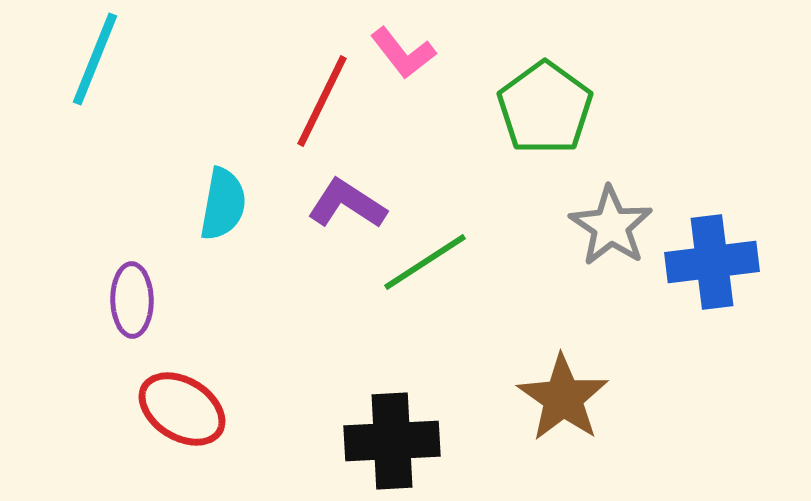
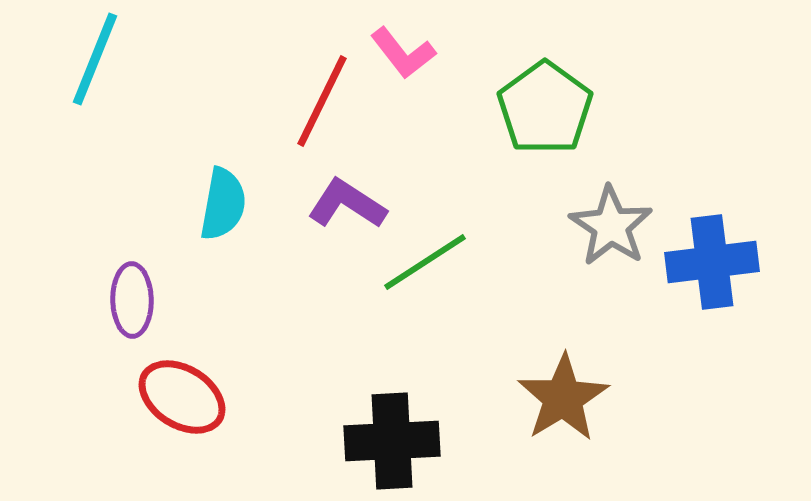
brown star: rotated 6 degrees clockwise
red ellipse: moved 12 px up
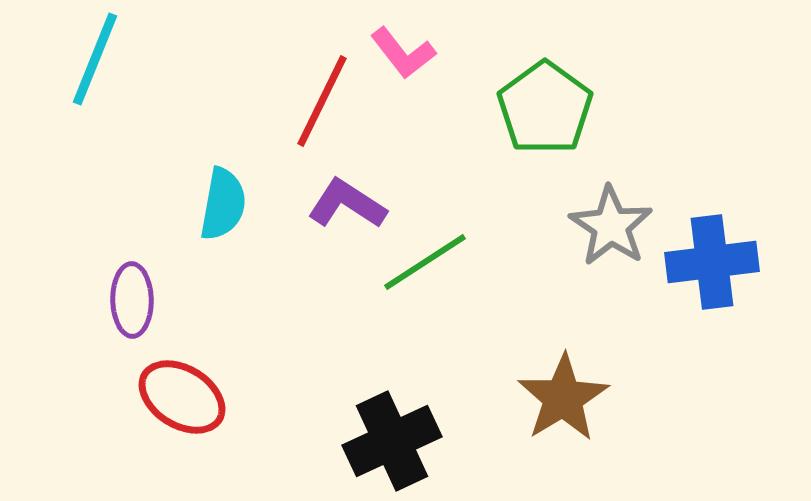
black cross: rotated 22 degrees counterclockwise
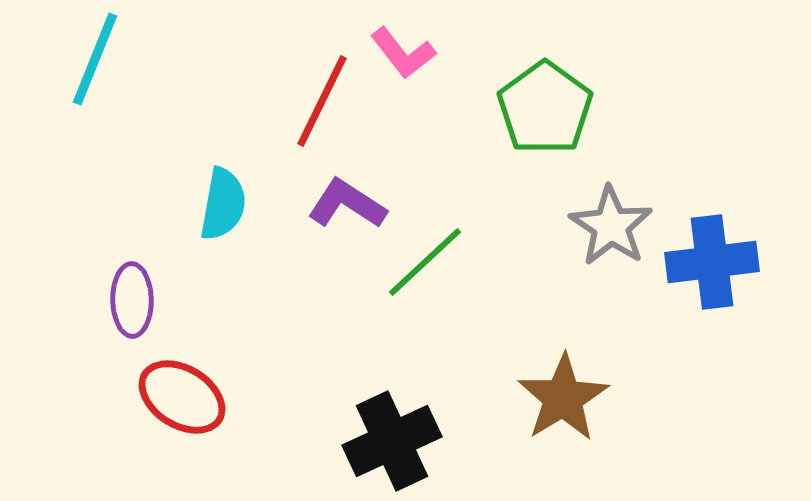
green line: rotated 10 degrees counterclockwise
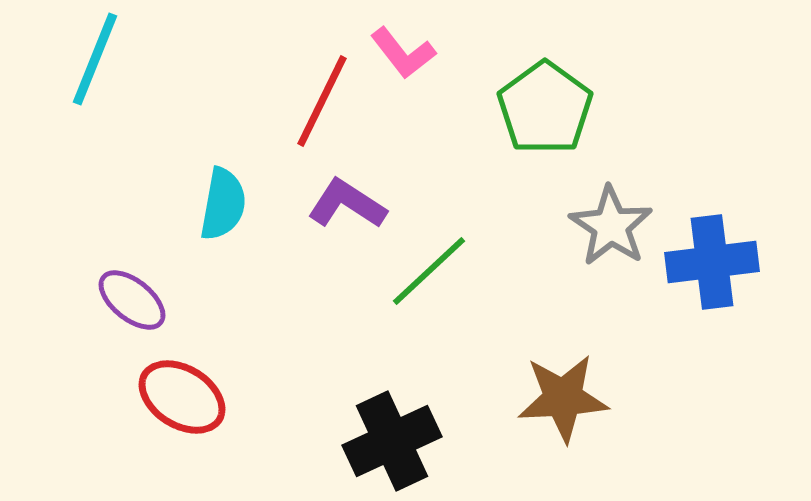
green line: moved 4 px right, 9 px down
purple ellipse: rotated 50 degrees counterclockwise
brown star: rotated 28 degrees clockwise
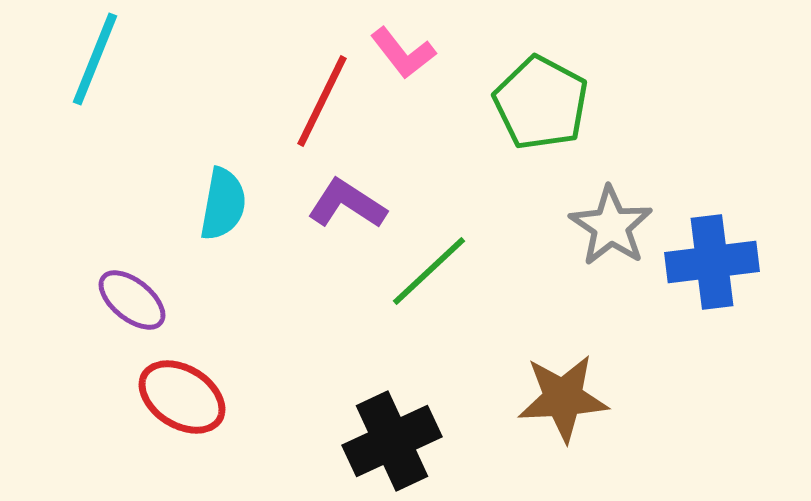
green pentagon: moved 4 px left, 5 px up; rotated 8 degrees counterclockwise
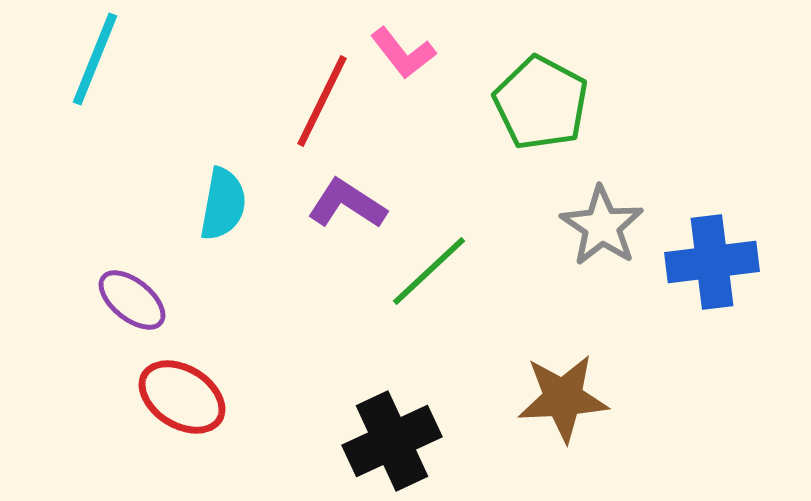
gray star: moved 9 px left
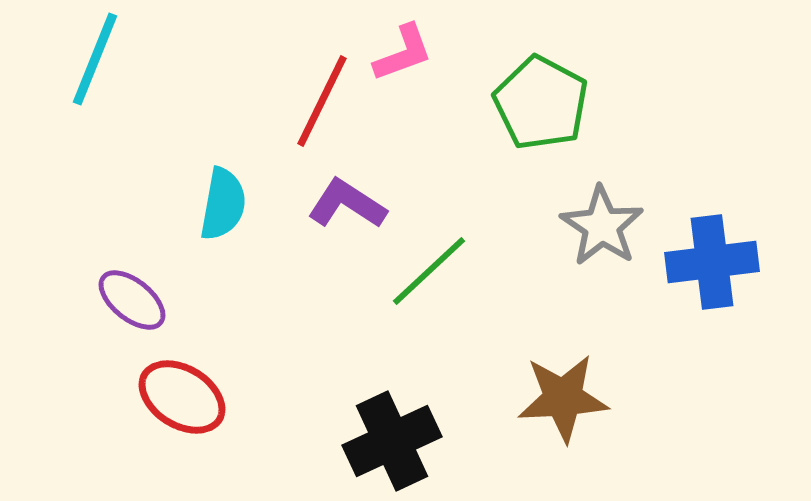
pink L-shape: rotated 72 degrees counterclockwise
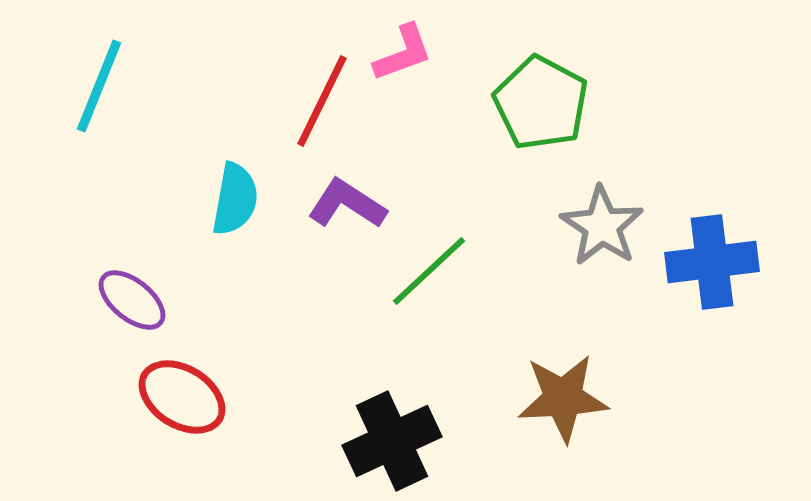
cyan line: moved 4 px right, 27 px down
cyan semicircle: moved 12 px right, 5 px up
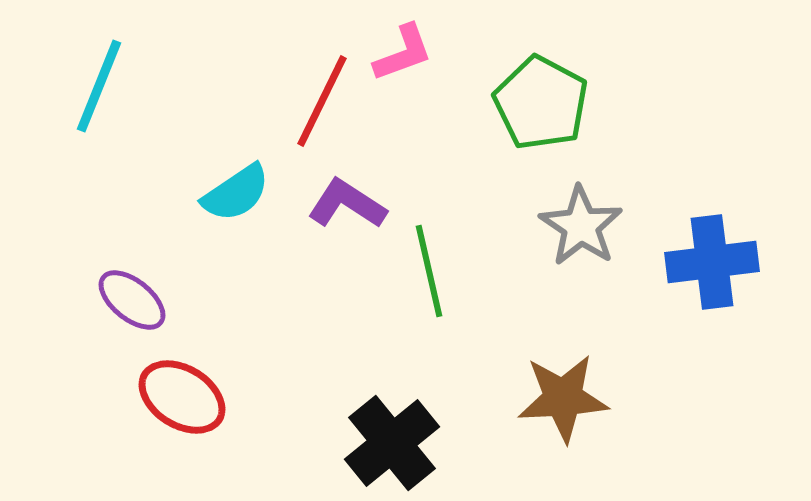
cyan semicircle: moved 1 px right, 6 px up; rotated 46 degrees clockwise
gray star: moved 21 px left
green line: rotated 60 degrees counterclockwise
black cross: moved 2 px down; rotated 14 degrees counterclockwise
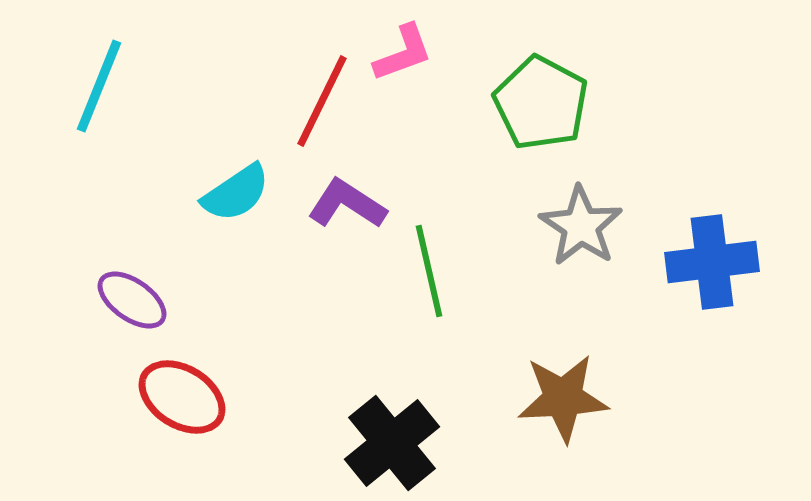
purple ellipse: rotated 4 degrees counterclockwise
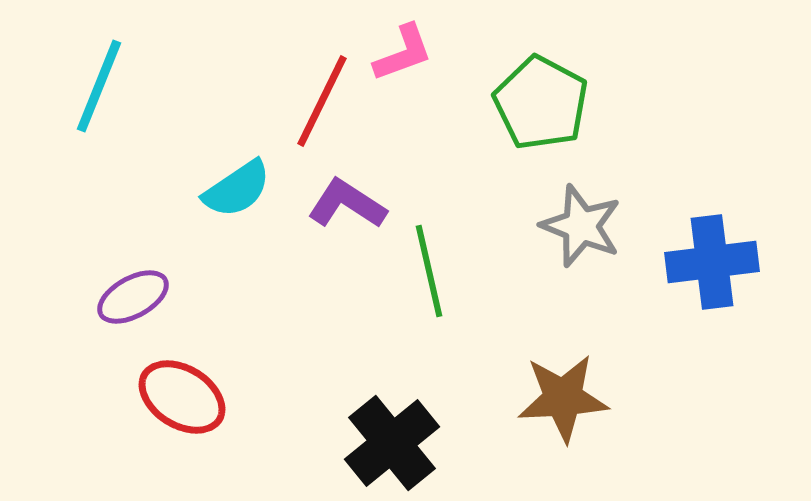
cyan semicircle: moved 1 px right, 4 px up
gray star: rotated 12 degrees counterclockwise
purple ellipse: moved 1 px right, 3 px up; rotated 64 degrees counterclockwise
